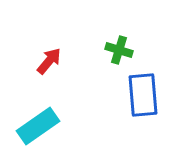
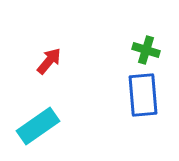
green cross: moved 27 px right
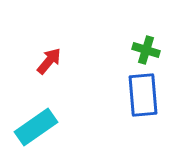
cyan rectangle: moved 2 px left, 1 px down
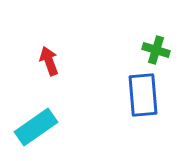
green cross: moved 10 px right
red arrow: rotated 60 degrees counterclockwise
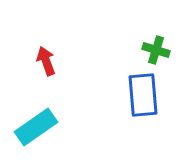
red arrow: moved 3 px left
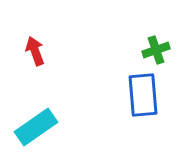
green cross: rotated 36 degrees counterclockwise
red arrow: moved 11 px left, 10 px up
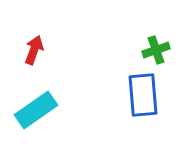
red arrow: moved 1 px left, 1 px up; rotated 40 degrees clockwise
cyan rectangle: moved 17 px up
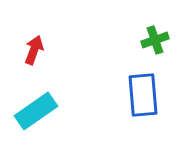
green cross: moved 1 px left, 10 px up
cyan rectangle: moved 1 px down
